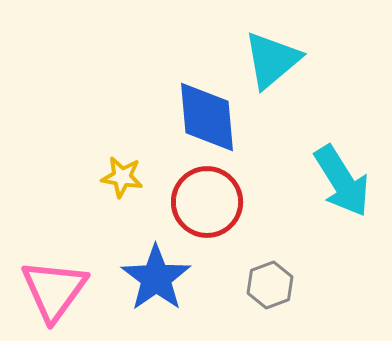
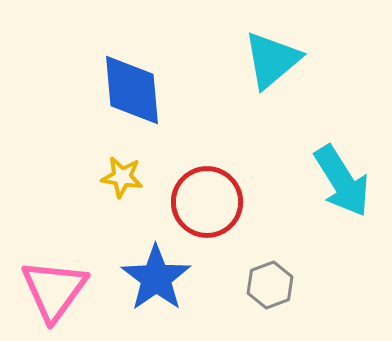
blue diamond: moved 75 px left, 27 px up
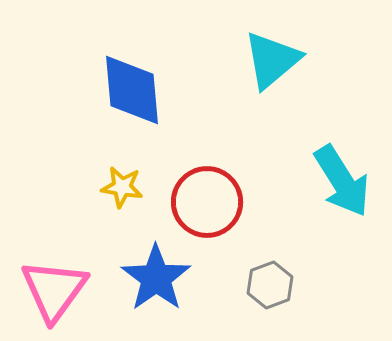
yellow star: moved 10 px down
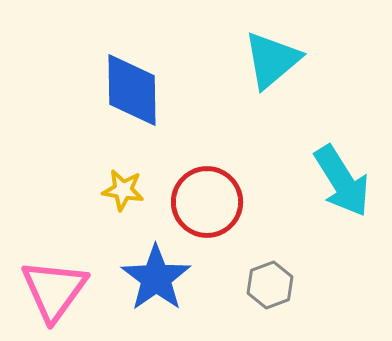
blue diamond: rotated 4 degrees clockwise
yellow star: moved 1 px right, 3 px down
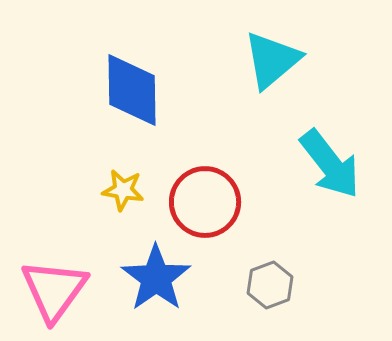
cyan arrow: moved 12 px left, 17 px up; rotated 6 degrees counterclockwise
red circle: moved 2 px left
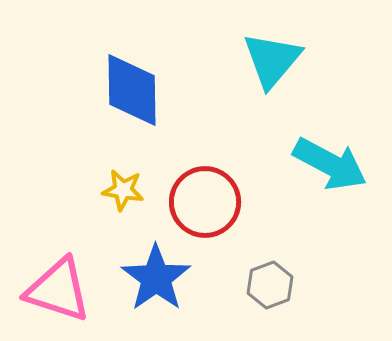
cyan triangle: rotated 10 degrees counterclockwise
cyan arrow: rotated 24 degrees counterclockwise
pink triangle: moved 4 px right; rotated 48 degrees counterclockwise
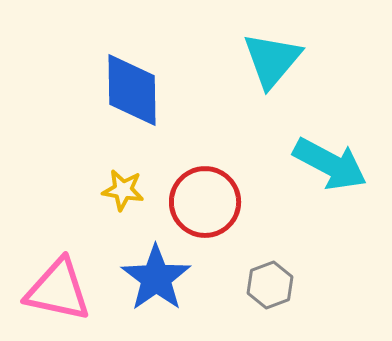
pink triangle: rotated 6 degrees counterclockwise
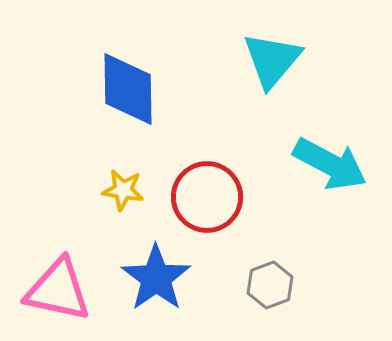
blue diamond: moved 4 px left, 1 px up
red circle: moved 2 px right, 5 px up
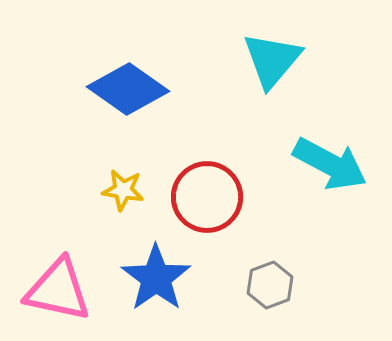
blue diamond: rotated 54 degrees counterclockwise
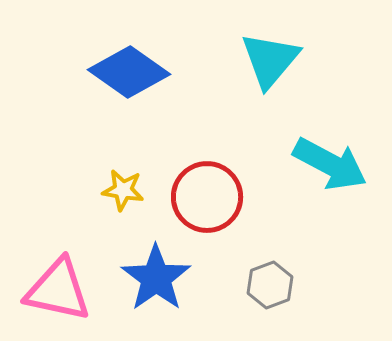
cyan triangle: moved 2 px left
blue diamond: moved 1 px right, 17 px up
